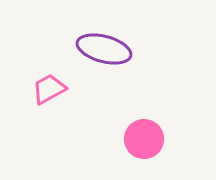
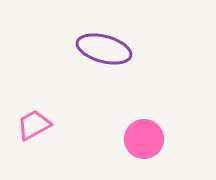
pink trapezoid: moved 15 px left, 36 px down
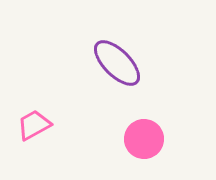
purple ellipse: moved 13 px right, 14 px down; rotated 30 degrees clockwise
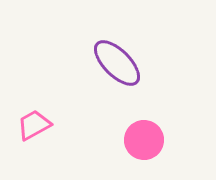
pink circle: moved 1 px down
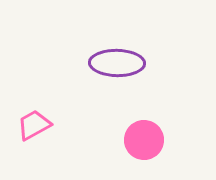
purple ellipse: rotated 44 degrees counterclockwise
